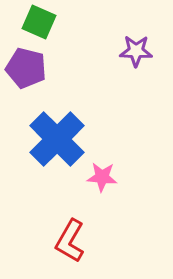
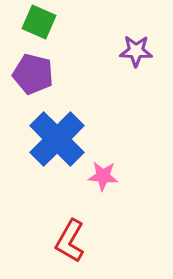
purple pentagon: moved 7 px right, 6 px down
pink star: moved 1 px right, 1 px up
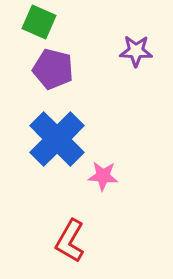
purple pentagon: moved 20 px right, 5 px up
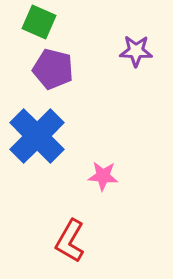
blue cross: moved 20 px left, 3 px up
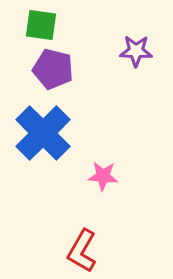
green square: moved 2 px right, 3 px down; rotated 16 degrees counterclockwise
blue cross: moved 6 px right, 3 px up
red L-shape: moved 12 px right, 10 px down
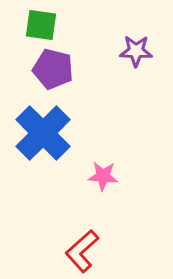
red L-shape: rotated 18 degrees clockwise
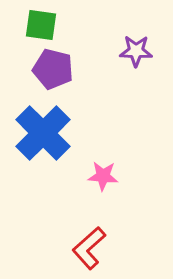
red L-shape: moved 7 px right, 3 px up
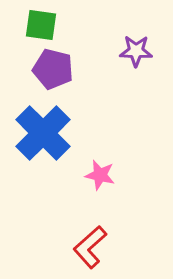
pink star: moved 3 px left, 1 px up; rotated 8 degrees clockwise
red L-shape: moved 1 px right, 1 px up
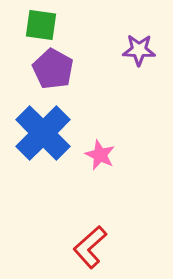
purple star: moved 3 px right, 1 px up
purple pentagon: rotated 15 degrees clockwise
pink star: moved 20 px up; rotated 12 degrees clockwise
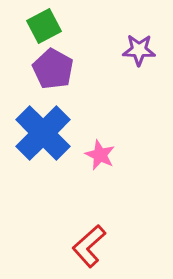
green square: moved 3 px right, 1 px down; rotated 36 degrees counterclockwise
red L-shape: moved 1 px left, 1 px up
